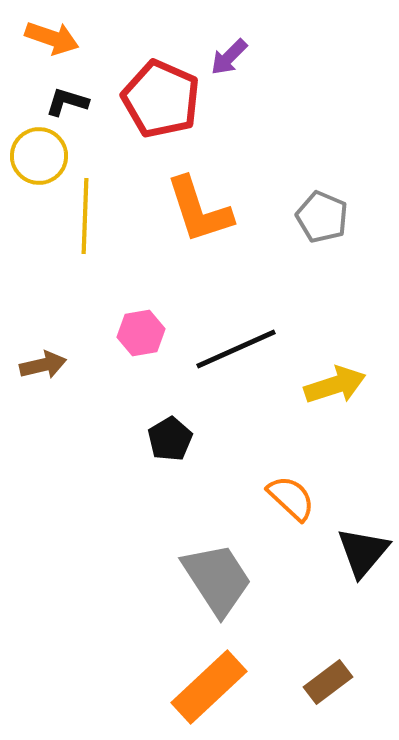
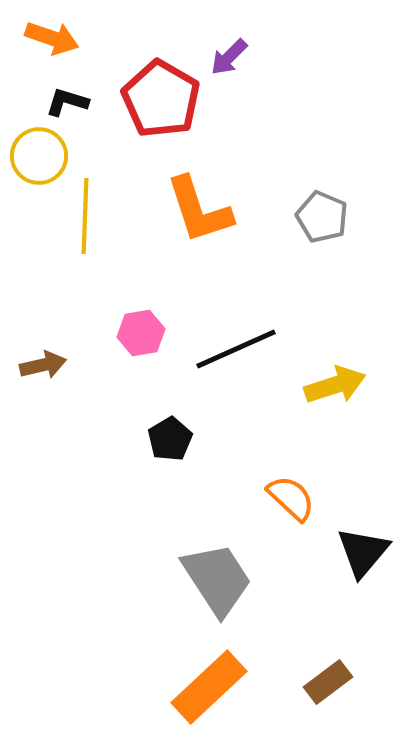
red pentagon: rotated 6 degrees clockwise
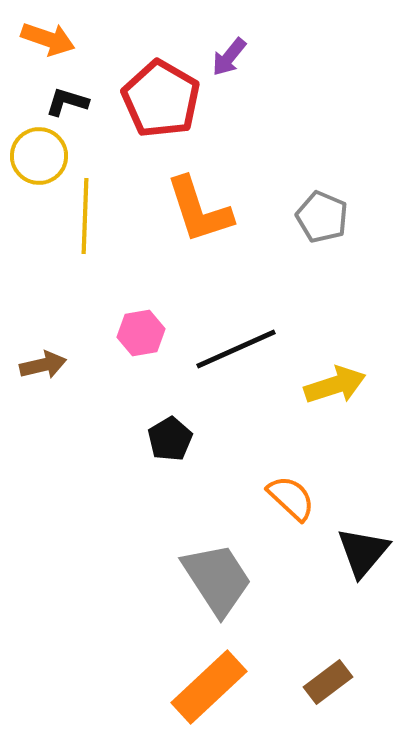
orange arrow: moved 4 px left, 1 px down
purple arrow: rotated 6 degrees counterclockwise
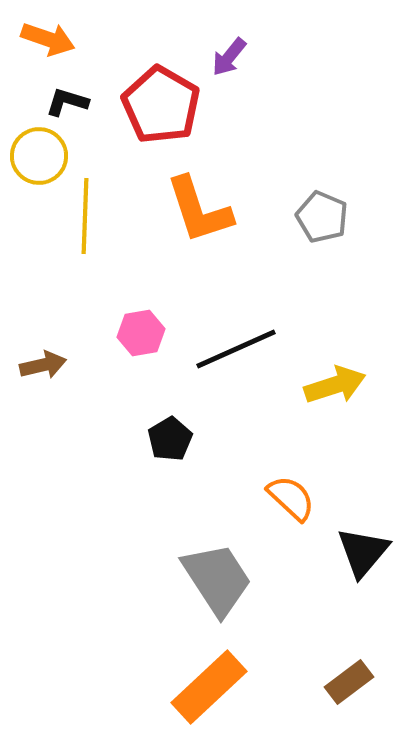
red pentagon: moved 6 px down
brown rectangle: moved 21 px right
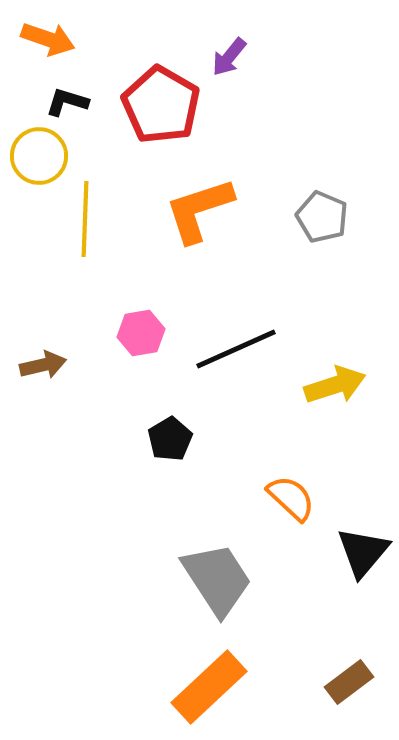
orange L-shape: rotated 90 degrees clockwise
yellow line: moved 3 px down
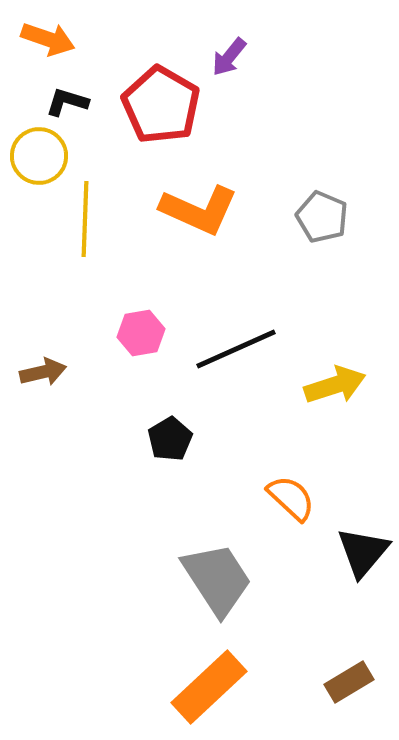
orange L-shape: rotated 138 degrees counterclockwise
brown arrow: moved 7 px down
brown rectangle: rotated 6 degrees clockwise
